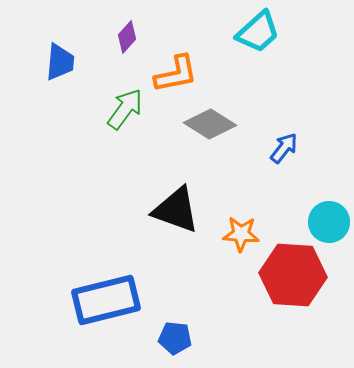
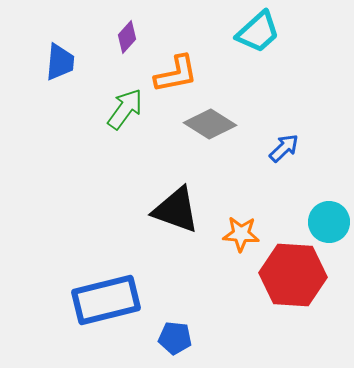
blue arrow: rotated 8 degrees clockwise
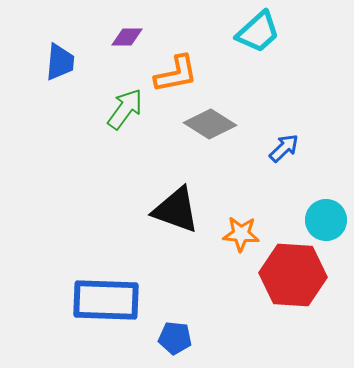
purple diamond: rotated 48 degrees clockwise
cyan circle: moved 3 px left, 2 px up
blue rectangle: rotated 16 degrees clockwise
